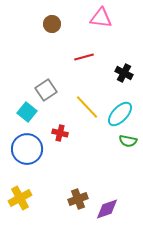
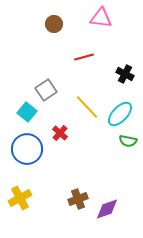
brown circle: moved 2 px right
black cross: moved 1 px right, 1 px down
red cross: rotated 28 degrees clockwise
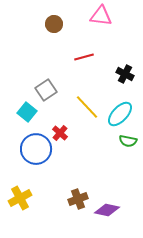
pink triangle: moved 2 px up
blue circle: moved 9 px right
purple diamond: moved 1 px down; rotated 30 degrees clockwise
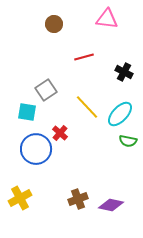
pink triangle: moved 6 px right, 3 px down
black cross: moved 1 px left, 2 px up
cyan square: rotated 30 degrees counterclockwise
purple diamond: moved 4 px right, 5 px up
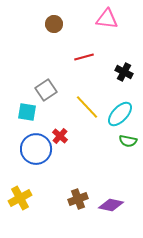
red cross: moved 3 px down
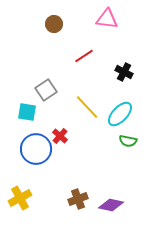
red line: moved 1 px up; rotated 18 degrees counterclockwise
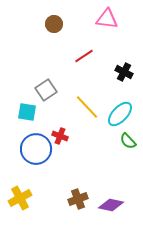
red cross: rotated 21 degrees counterclockwise
green semicircle: rotated 36 degrees clockwise
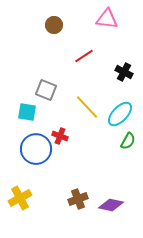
brown circle: moved 1 px down
gray square: rotated 35 degrees counterclockwise
green semicircle: rotated 108 degrees counterclockwise
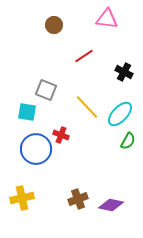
red cross: moved 1 px right, 1 px up
yellow cross: moved 2 px right; rotated 15 degrees clockwise
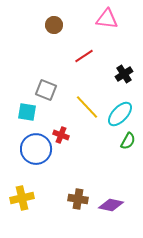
black cross: moved 2 px down; rotated 30 degrees clockwise
brown cross: rotated 30 degrees clockwise
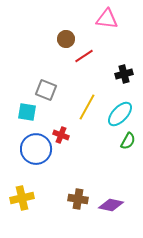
brown circle: moved 12 px right, 14 px down
black cross: rotated 18 degrees clockwise
yellow line: rotated 72 degrees clockwise
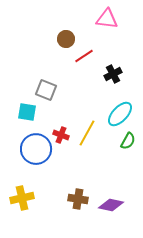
black cross: moved 11 px left; rotated 12 degrees counterclockwise
yellow line: moved 26 px down
